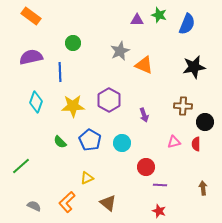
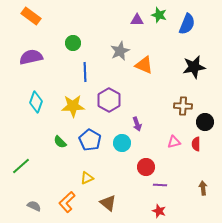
blue line: moved 25 px right
purple arrow: moved 7 px left, 9 px down
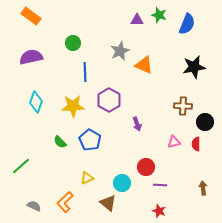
cyan circle: moved 40 px down
orange L-shape: moved 2 px left
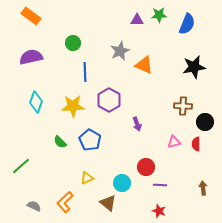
green star: rotated 21 degrees counterclockwise
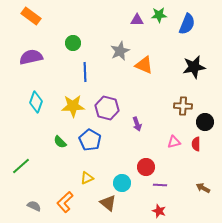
purple hexagon: moved 2 px left, 8 px down; rotated 15 degrees counterclockwise
brown arrow: rotated 56 degrees counterclockwise
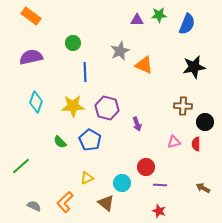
brown triangle: moved 2 px left
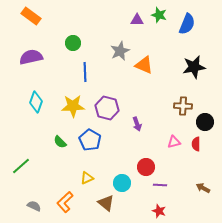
green star: rotated 21 degrees clockwise
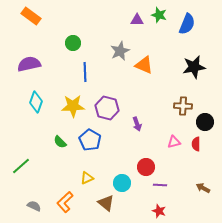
purple semicircle: moved 2 px left, 7 px down
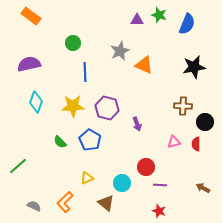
green line: moved 3 px left
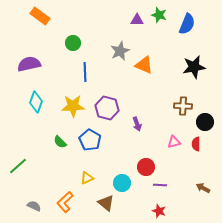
orange rectangle: moved 9 px right
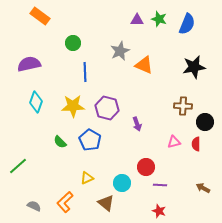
green star: moved 4 px down
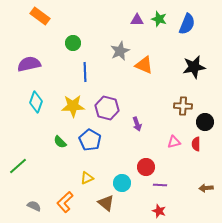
brown arrow: moved 3 px right; rotated 32 degrees counterclockwise
